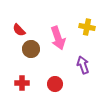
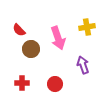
yellow cross: rotated 21 degrees counterclockwise
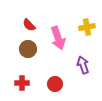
red semicircle: moved 10 px right, 5 px up
brown circle: moved 3 px left
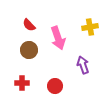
yellow cross: moved 3 px right
brown circle: moved 1 px right, 1 px down
red circle: moved 2 px down
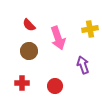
yellow cross: moved 2 px down
brown circle: moved 1 px down
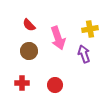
purple arrow: moved 1 px right, 11 px up
red circle: moved 1 px up
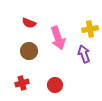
red semicircle: moved 2 px up; rotated 24 degrees counterclockwise
red cross: rotated 16 degrees counterclockwise
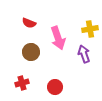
brown circle: moved 2 px right, 1 px down
red circle: moved 2 px down
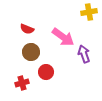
red semicircle: moved 2 px left, 6 px down
yellow cross: moved 1 px left, 17 px up
pink arrow: moved 5 px right, 1 px up; rotated 35 degrees counterclockwise
red circle: moved 9 px left, 15 px up
